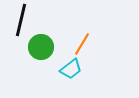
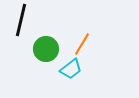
green circle: moved 5 px right, 2 px down
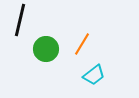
black line: moved 1 px left
cyan trapezoid: moved 23 px right, 6 px down
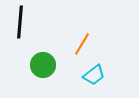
black line: moved 2 px down; rotated 8 degrees counterclockwise
green circle: moved 3 px left, 16 px down
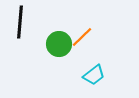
orange line: moved 7 px up; rotated 15 degrees clockwise
green circle: moved 16 px right, 21 px up
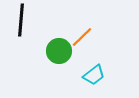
black line: moved 1 px right, 2 px up
green circle: moved 7 px down
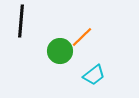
black line: moved 1 px down
green circle: moved 1 px right
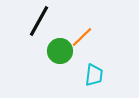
black line: moved 18 px right; rotated 24 degrees clockwise
cyan trapezoid: rotated 45 degrees counterclockwise
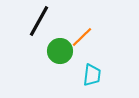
cyan trapezoid: moved 2 px left
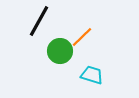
cyan trapezoid: rotated 80 degrees counterclockwise
